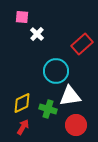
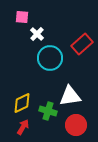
cyan circle: moved 6 px left, 13 px up
green cross: moved 2 px down
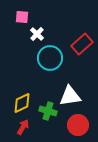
red circle: moved 2 px right
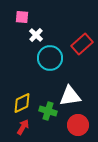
white cross: moved 1 px left, 1 px down
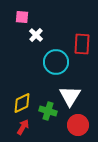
red rectangle: rotated 45 degrees counterclockwise
cyan circle: moved 6 px right, 4 px down
white triangle: rotated 50 degrees counterclockwise
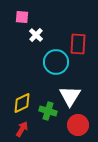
red rectangle: moved 4 px left
red arrow: moved 1 px left, 2 px down
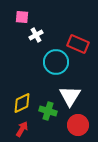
white cross: rotated 16 degrees clockwise
red rectangle: rotated 70 degrees counterclockwise
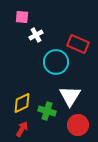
green cross: moved 1 px left
